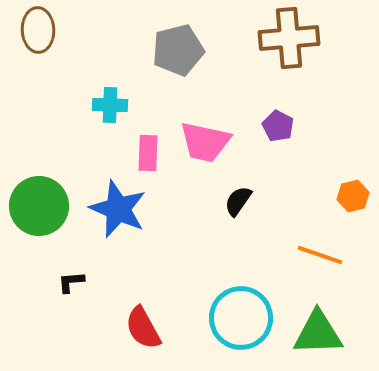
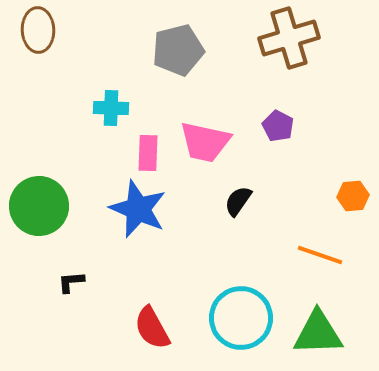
brown cross: rotated 12 degrees counterclockwise
cyan cross: moved 1 px right, 3 px down
orange hexagon: rotated 8 degrees clockwise
blue star: moved 20 px right
red semicircle: moved 9 px right
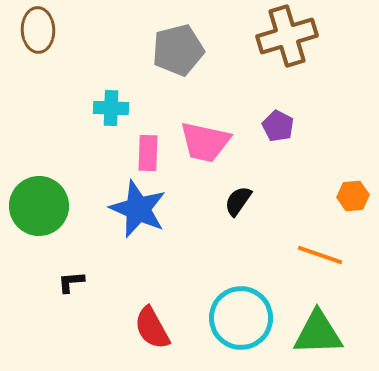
brown cross: moved 2 px left, 2 px up
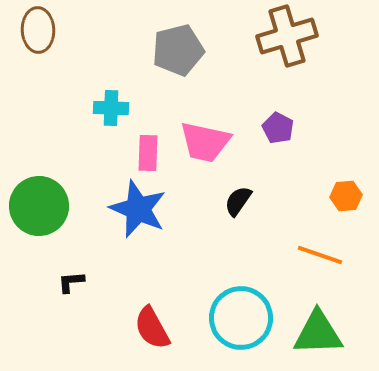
purple pentagon: moved 2 px down
orange hexagon: moved 7 px left
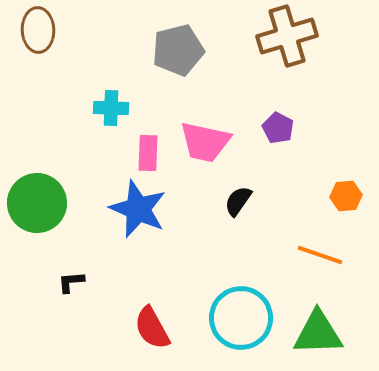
green circle: moved 2 px left, 3 px up
